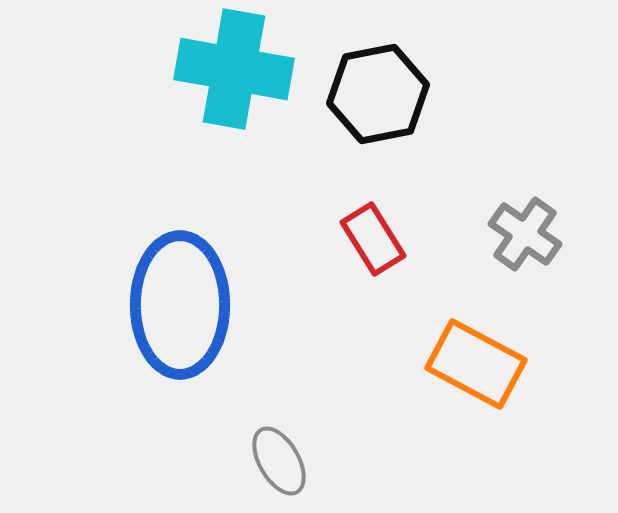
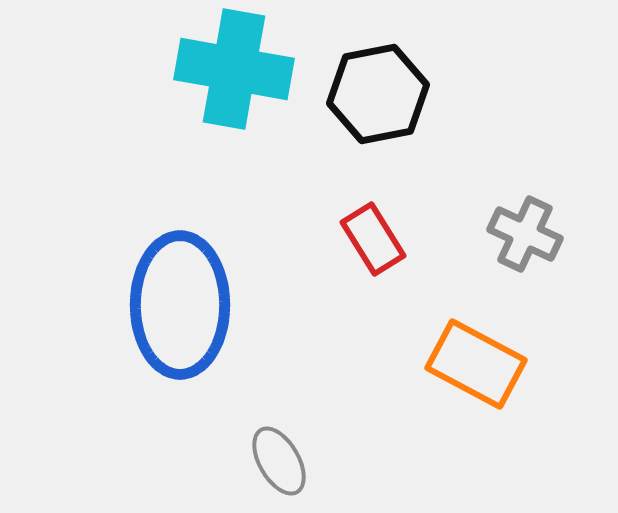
gray cross: rotated 10 degrees counterclockwise
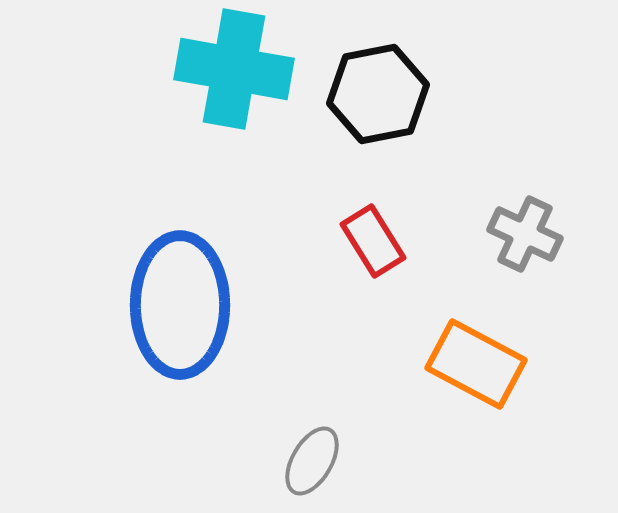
red rectangle: moved 2 px down
gray ellipse: moved 33 px right; rotated 60 degrees clockwise
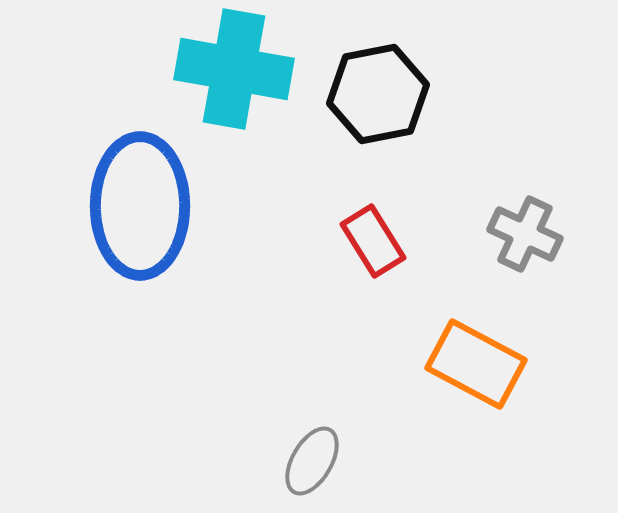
blue ellipse: moved 40 px left, 99 px up
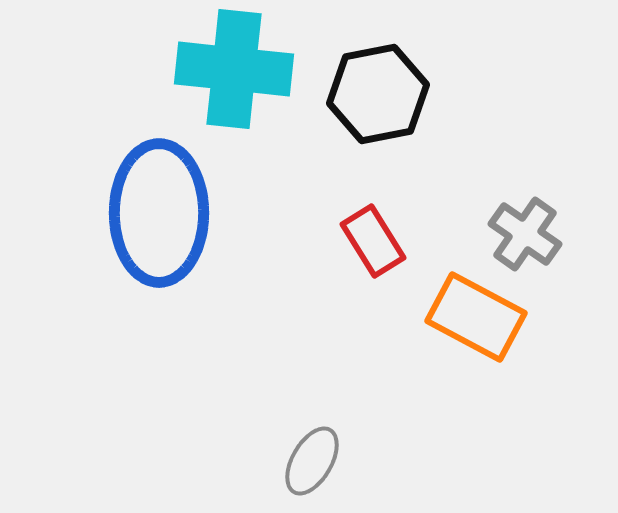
cyan cross: rotated 4 degrees counterclockwise
blue ellipse: moved 19 px right, 7 px down
gray cross: rotated 10 degrees clockwise
orange rectangle: moved 47 px up
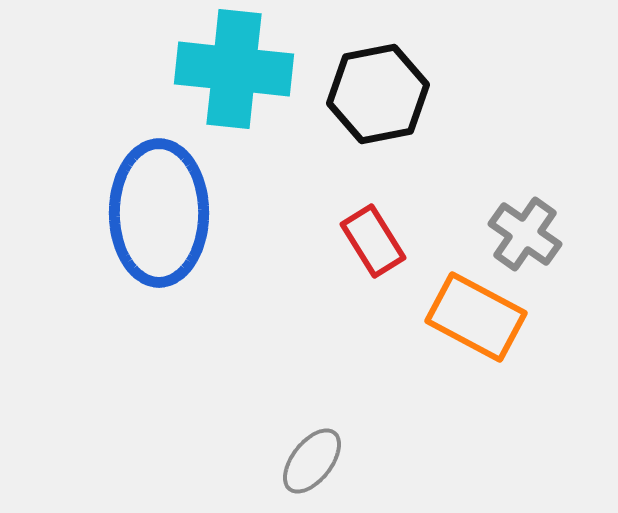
gray ellipse: rotated 8 degrees clockwise
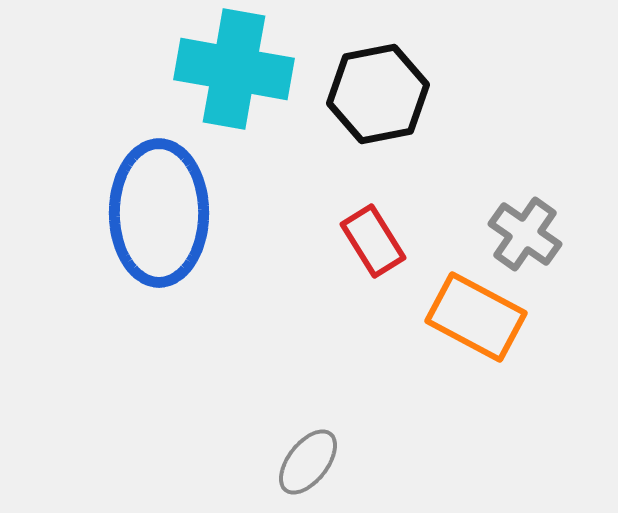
cyan cross: rotated 4 degrees clockwise
gray ellipse: moved 4 px left, 1 px down
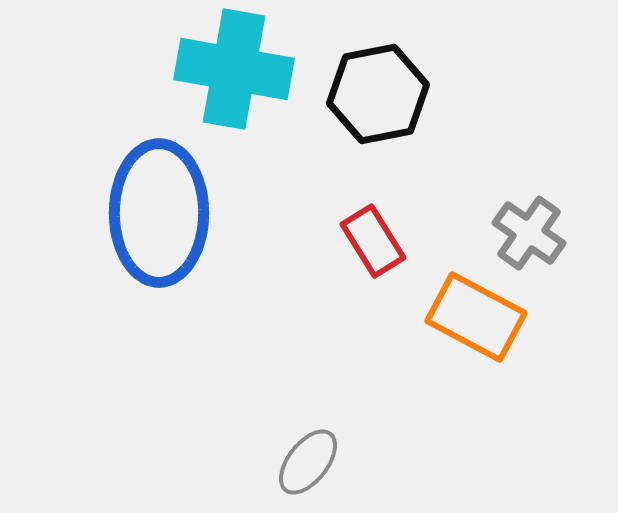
gray cross: moved 4 px right, 1 px up
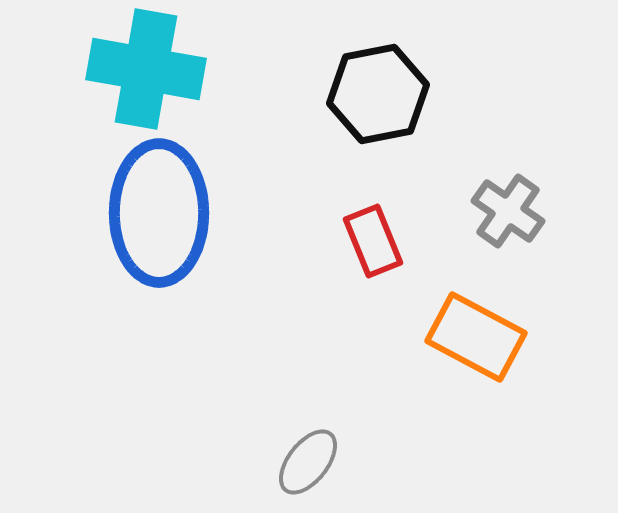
cyan cross: moved 88 px left
gray cross: moved 21 px left, 22 px up
red rectangle: rotated 10 degrees clockwise
orange rectangle: moved 20 px down
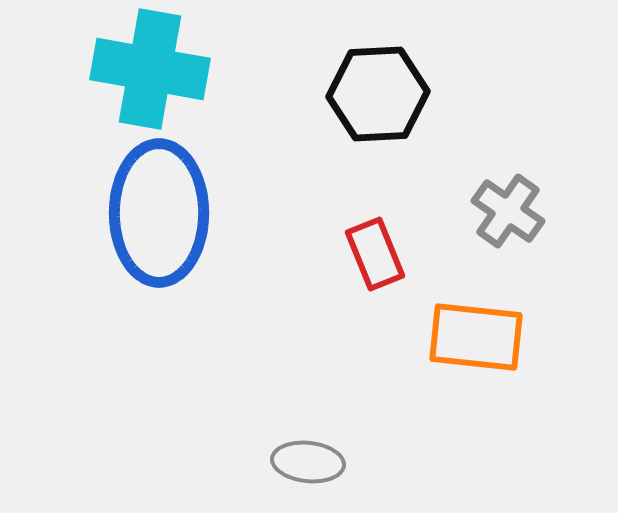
cyan cross: moved 4 px right
black hexagon: rotated 8 degrees clockwise
red rectangle: moved 2 px right, 13 px down
orange rectangle: rotated 22 degrees counterclockwise
gray ellipse: rotated 58 degrees clockwise
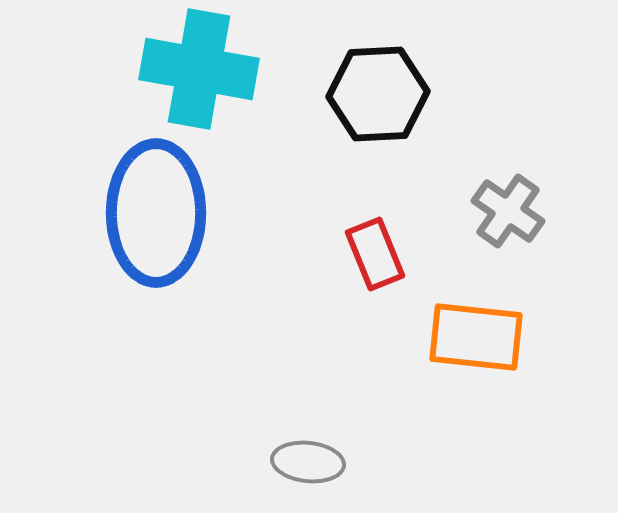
cyan cross: moved 49 px right
blue ellipse: moved 3 px left
